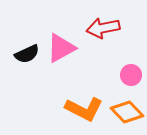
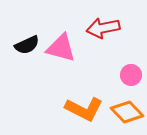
pink triangle: rotated 44 degrees clockwise
black semicircle: moved 9 px up
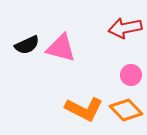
red arrow: moved 22 px right
orange diamond: moved 1 px left, 2 px up
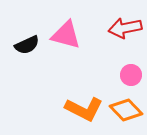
pink triangle: moved 5 px right, 13 px up
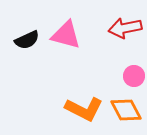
black semicircle: moved 5 px up
pink circle: moved 3 px right, 1 px down
orange diamond: rotated 16 degrees clockwise
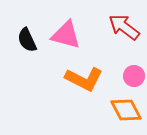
red arrow: moved 1 px left, 1 px up; rotated 48 degrees clockwise
black semicircle: rotated 90 degrees clockwise
orange L-shape: moved 30 px up
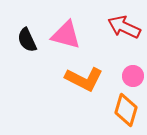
red arrow: rotated 12 degrees counterclockwise
pink circle: moved 1 px left
orange diamond: rotated 44 degrees clockwise
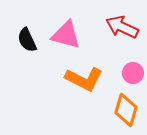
red arrow: moved 2 px left
pink circle: moved 3 px up
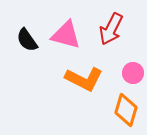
red arrow: moved 11 px left, 2 px down; rotated 88 degrees counterclockwise
black semicircle: rotated 10 degrees counterclockwise
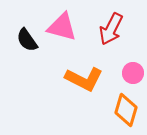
pink triangle: moved 4 px left, 8 px up
